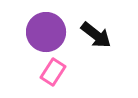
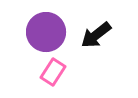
black arrow: rotated 104 degrees clockwise
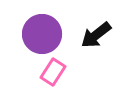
purple circle: moved 4 px left, 2 px down
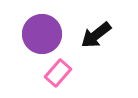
pink rectangle: moved 5 px right, 1 px down; rotated 8 degrees clockwise
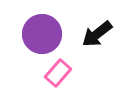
black arrow: moved 1 px right, 1 px up
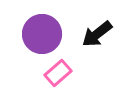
pink rectangle: rotated 8 degrees clockwise
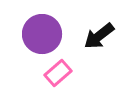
black arrow: moved 2 px right, 2 px down
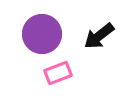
pink rectangle: rotated 20 degrees clockwise
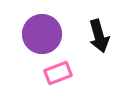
black arrow: rotated 68 degrees counterclockwise
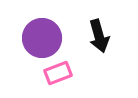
purple circle: moved 4 px down
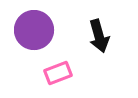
purple circle: moved 8 px left, 8 px up
